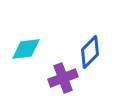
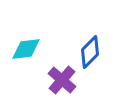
purple cross: moved 1 px left, 2 px down; rotated 28 degrees counterclockwise
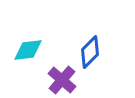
cyan diamond: moved 2 px right, 1 px down
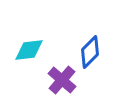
cyan diamond: moved 1 px right
